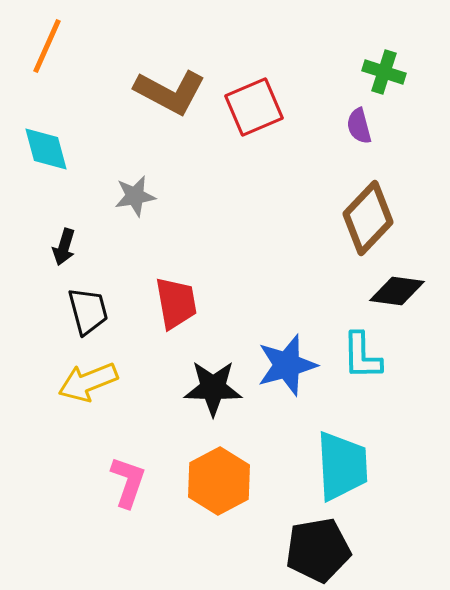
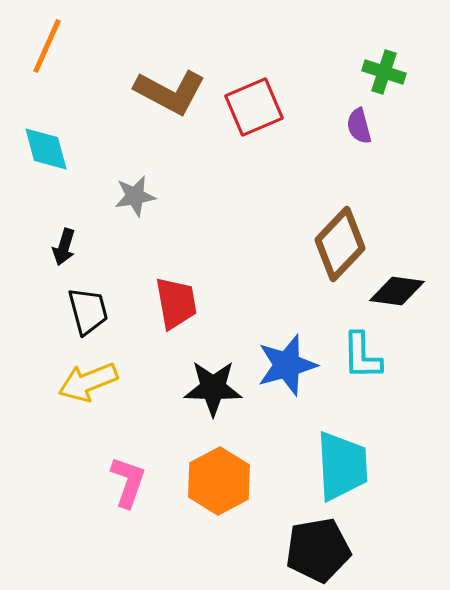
brown diamond: moved 28 px left, 26 px down
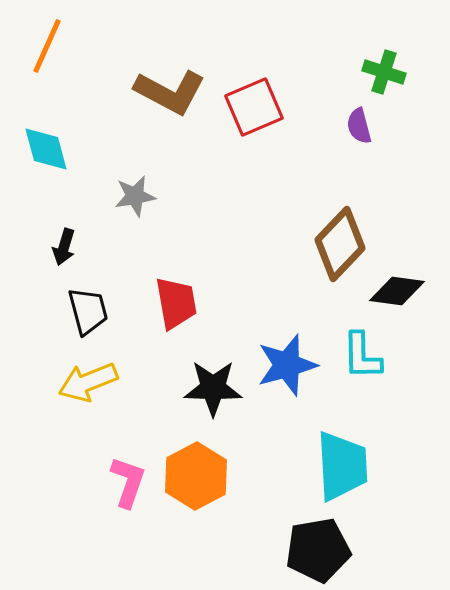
orange hexagon: moved 23 px left, 5 px up
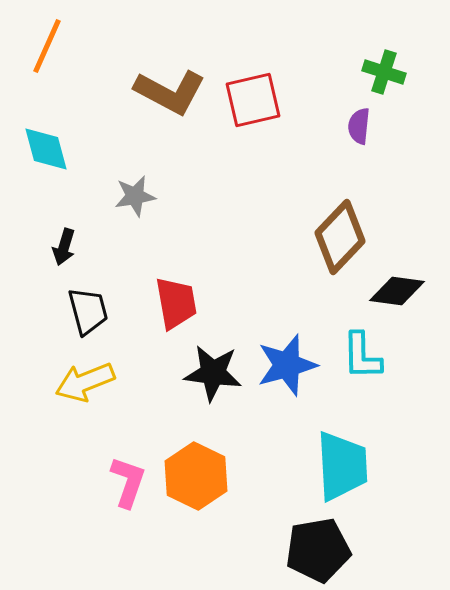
red square: moved 1 px left, 7 px up; rotated 10 degrees clockwise
purple semicircle: rotated 21 degrees clockwise
brown diamond: moved 7 px up
yellow arrow: moved 3 px left
black star: moved 15 px up; rotated 6 degrees clockwise
orange hexagon: rotated 6 degrees counterclockwise
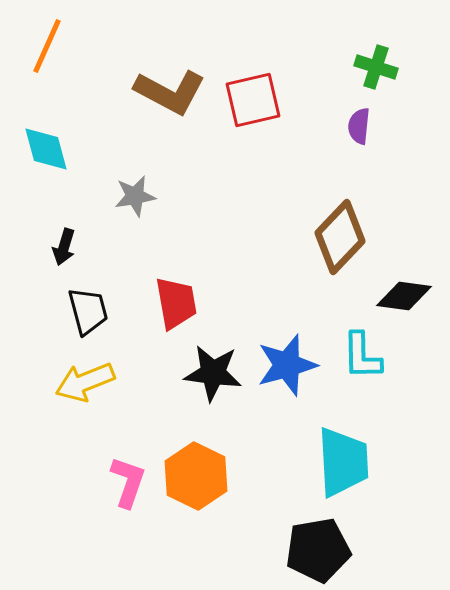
green cross: moved 8 px left, 5 px up
black diamond: moved 7 px right, 5 px down
cyan trapezoid: moved 1 px right, 4 px up
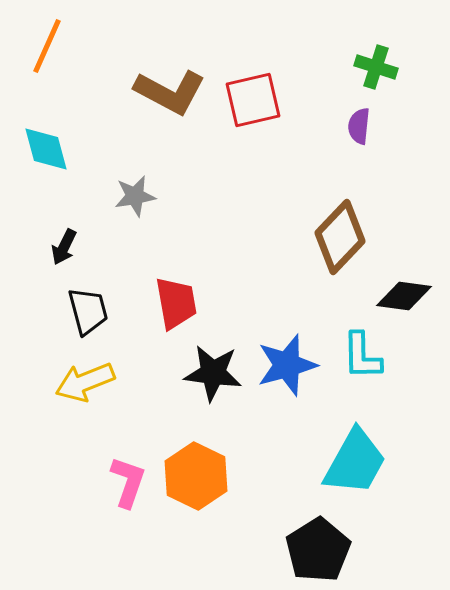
black arrow: rotated 9 degrees clockwise
cyan trapezoid: moved 12 px right; rotated 32 degrees clockwise
black pentagon: rotated 22 degrees counterclockwise
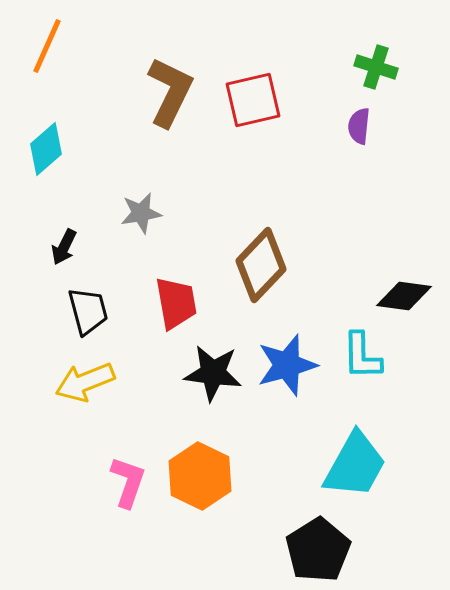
brown L-shape: rotated 92 degrees counterclockwise
cyan diamond: rotated 64 degrees clockwise
gray star: moved 6 px right, 17 px down
brown diamond: moved 79 px left, 28 px down
cyan trapezoid: moved 3 px down
orange hexagon: moved 4 px right
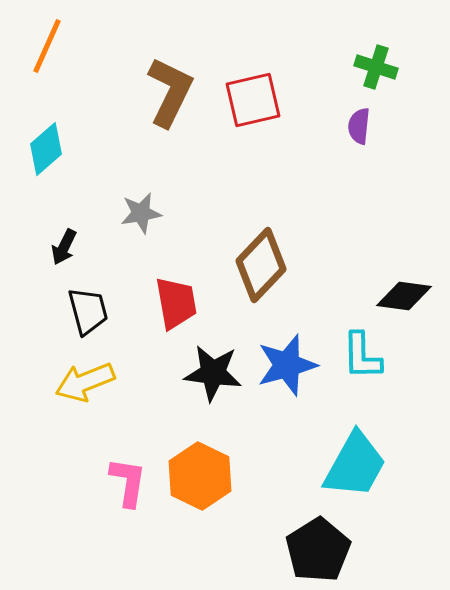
pink L-shape: rotated 10 degrees counterclockwise
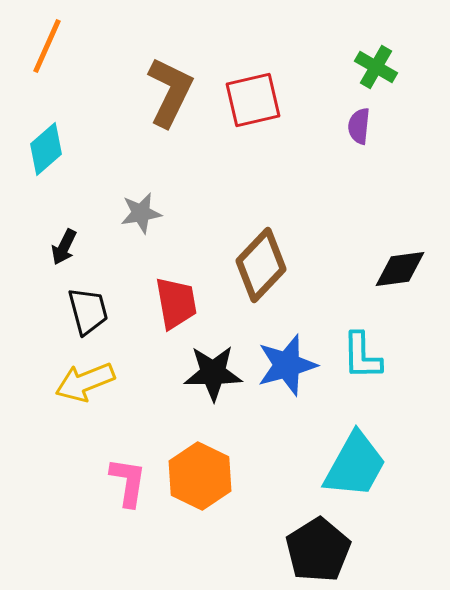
green cross: rotated 12 degrees clockwise
black diamond: moved 4 px left, 27 px up; rotated 16 degrees counterclockwise
black star: rotated 8 degrees counterclockwise
